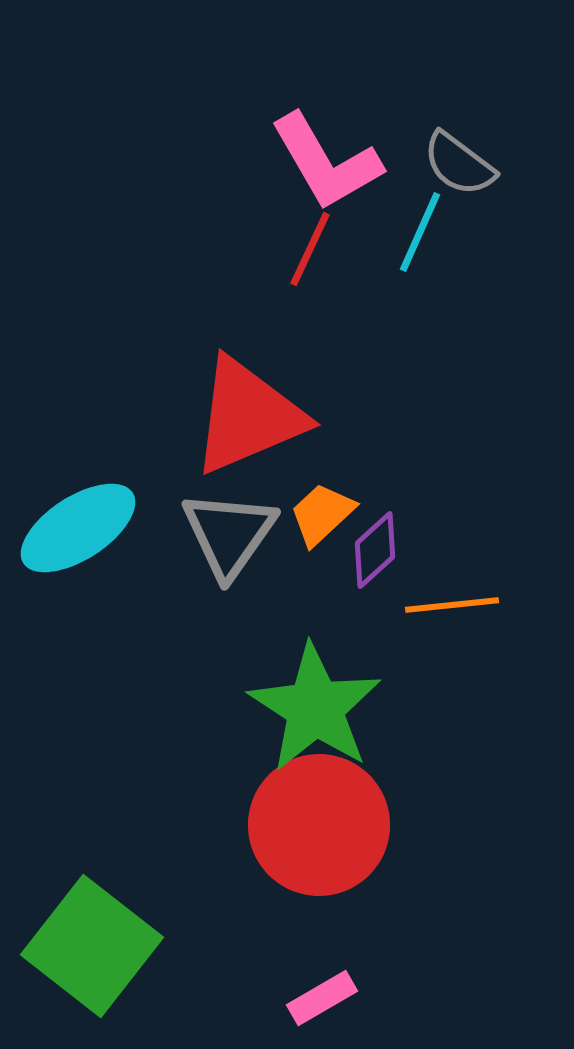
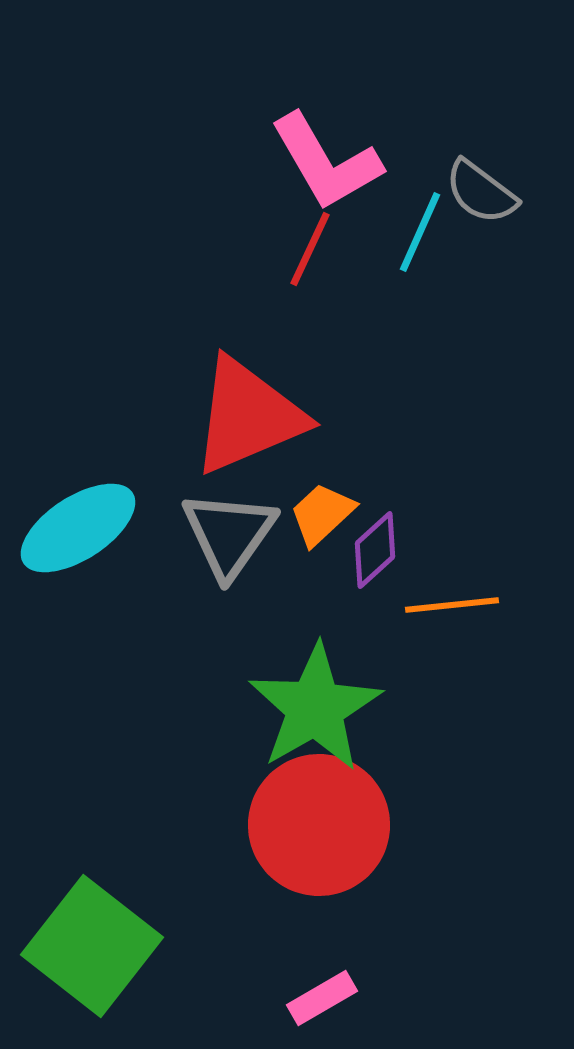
gray semicircle: moved 22 px right, 28 px down
green star: rotated 9 degrees clockwise
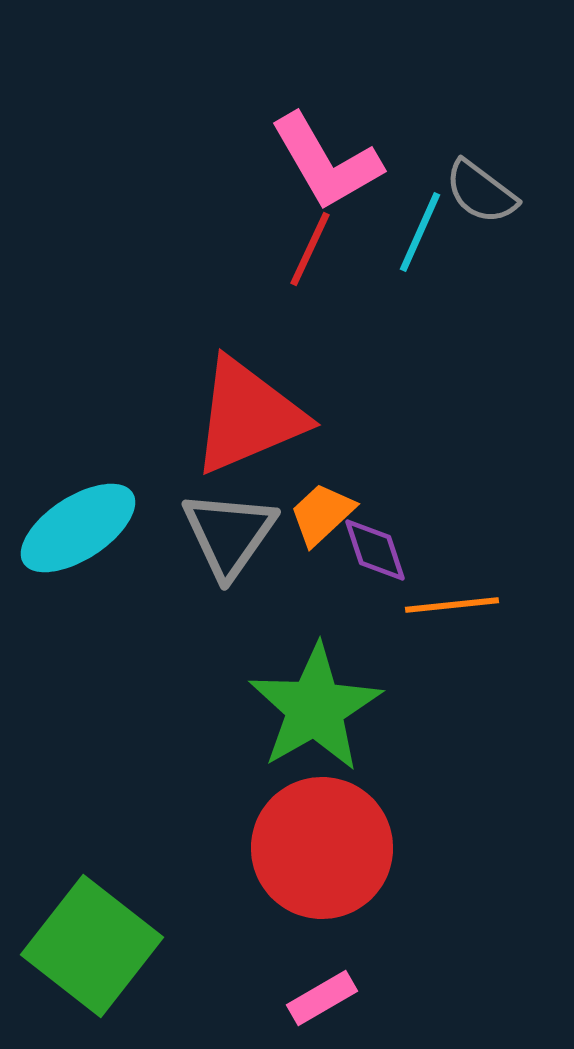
purple diamond: rotated 66 degrees counterclockwise
red circle: moved 3 px right, 23 px down
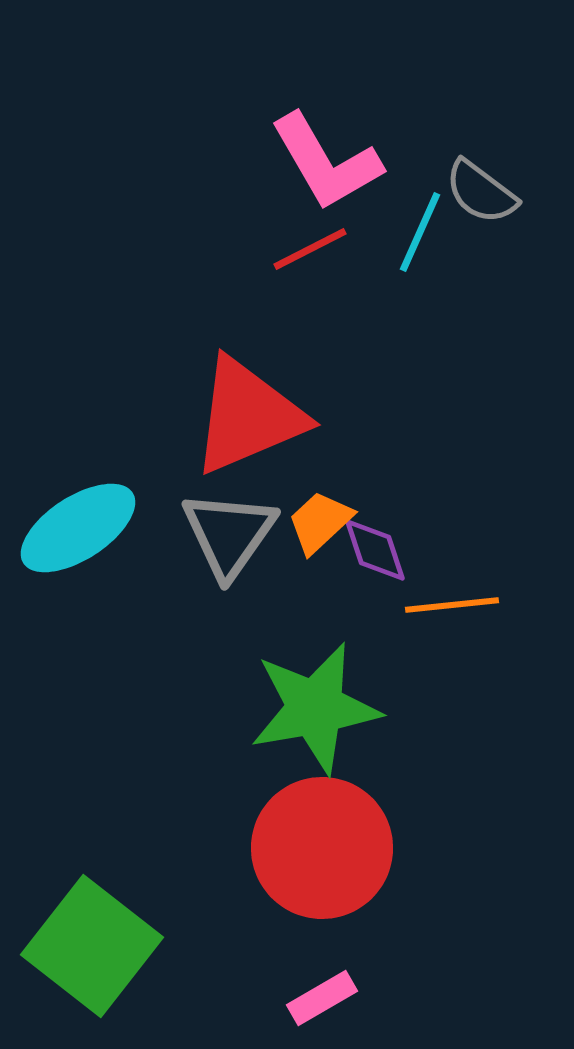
red line: rotated 38 degrees clockwise
orange trapezoid: moved 2 px left, 8 px down
green star: rotated 20 degrees clockwise
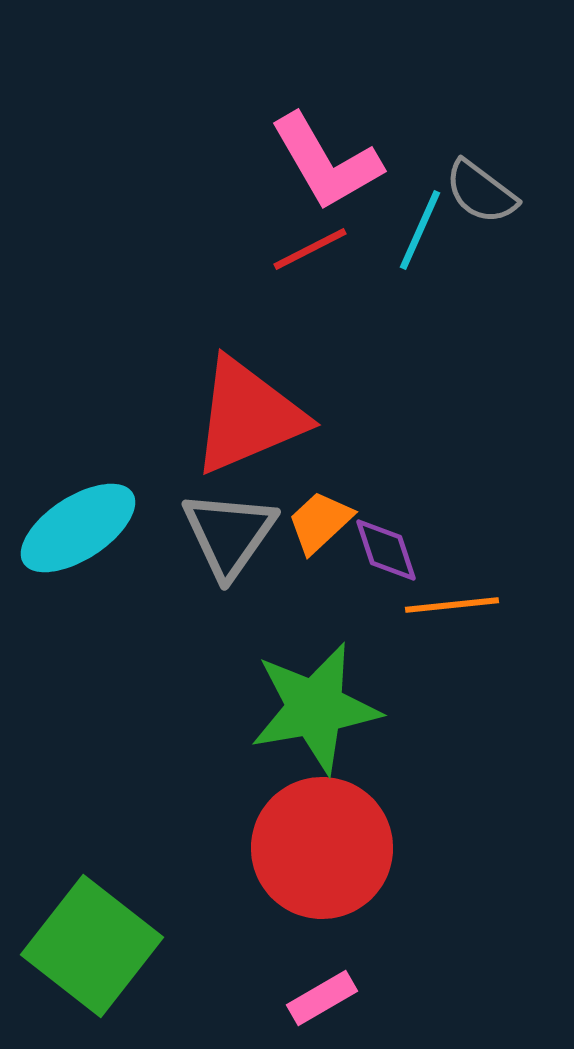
cyan line: moved 2 px up
purple diamond: moved 11 px right
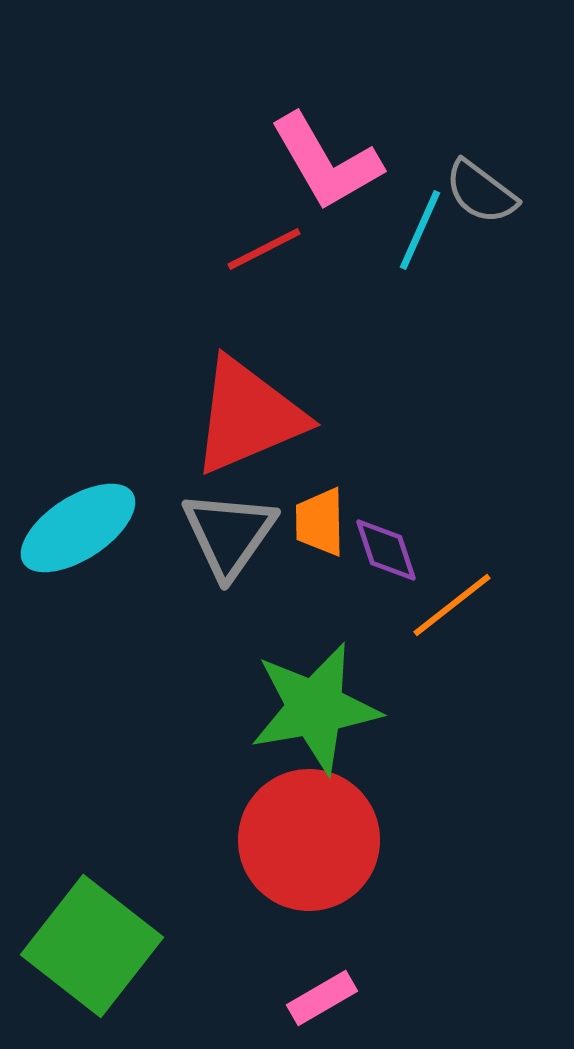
red line: moved 46 px left
orange trapezoid: rotated 48 degrees counterclockwise
orange line: rotated 32 degrees counterclockwise
red circle: moved 13 px left, 8 px up
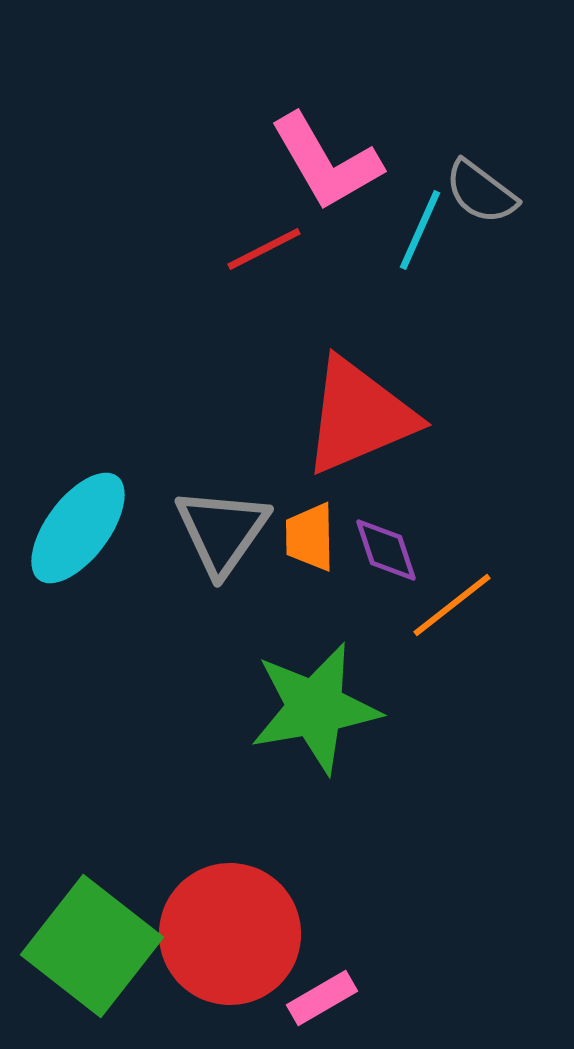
red triangle: moved 111 px right
orange trapezoid: moved 10 px left, 15 px down
cyan ellipse: rotated 20 degrees counterclockwise
gray triangle: moved 7 px left, 3 px up
red circle: moved 79 px left, 94 px down
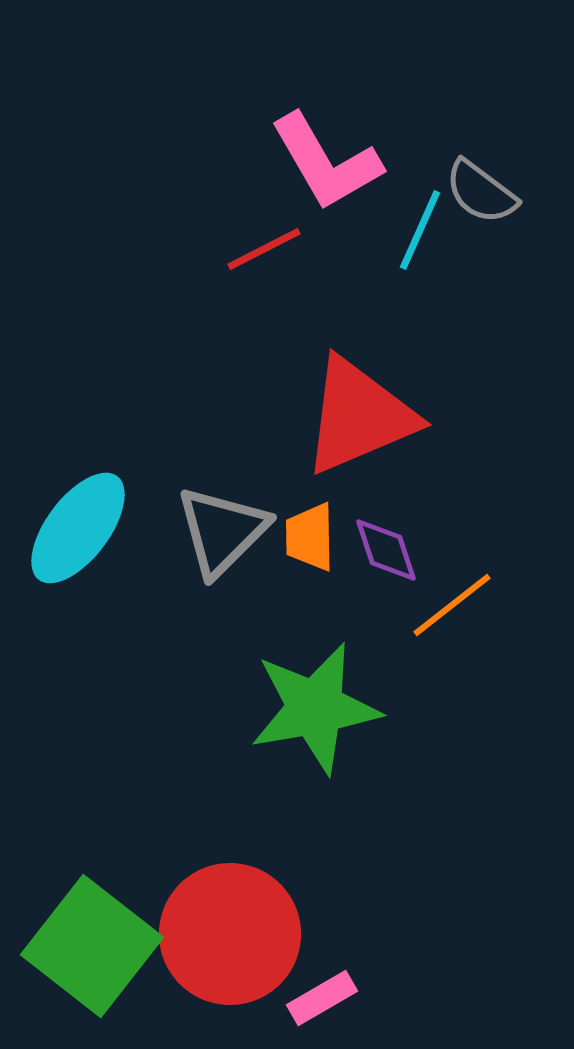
gray triangle: rotated 10 degrees clockwise
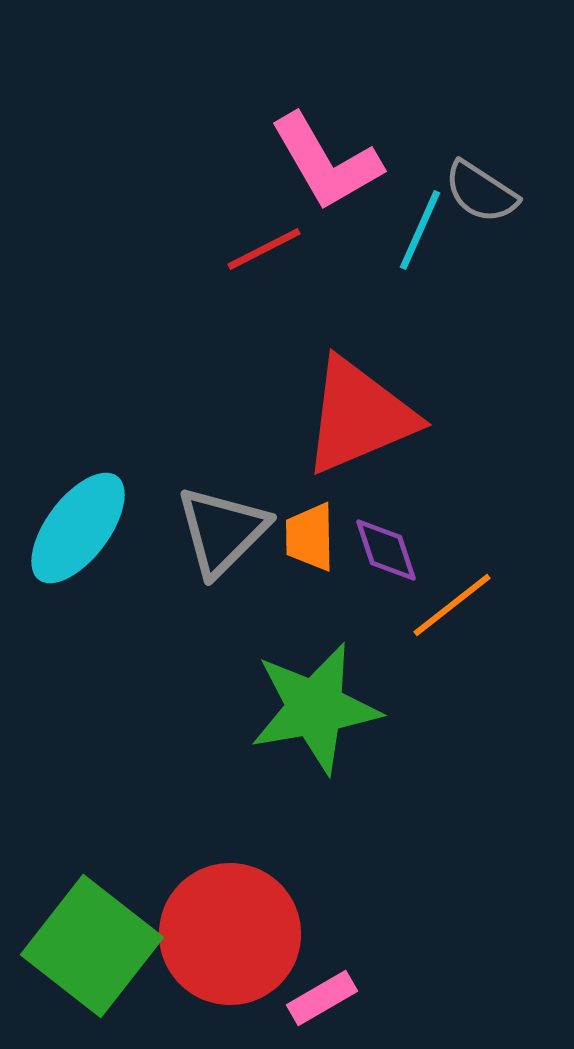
gray semicircle: rotated 4 degrees counterclockwise
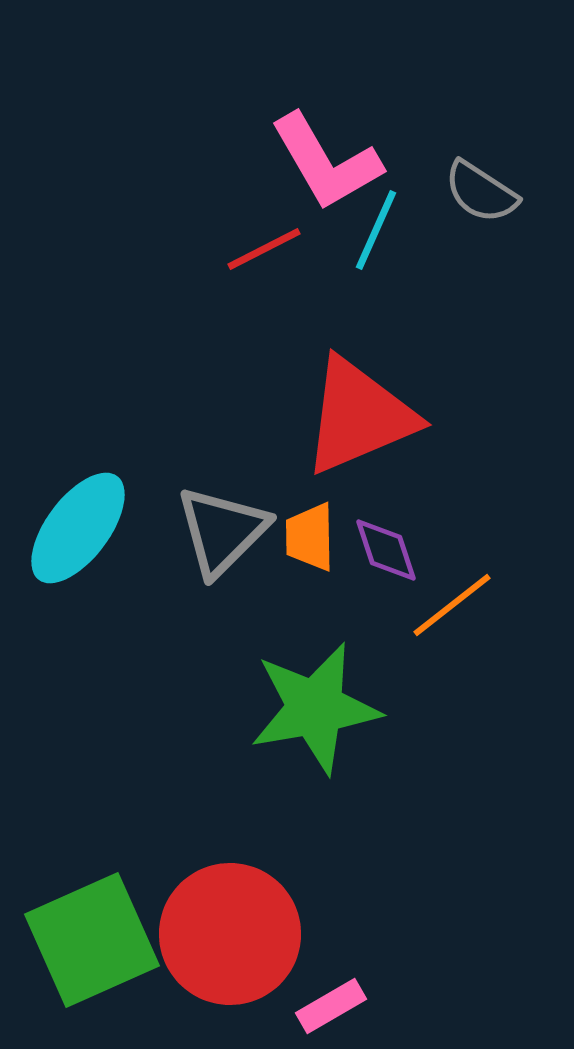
cyan line: moved 44 px left
green square: moved 6 px up; rotated 28 degrees clockwise
pink rectangle: moved 9 px right, 8 px down
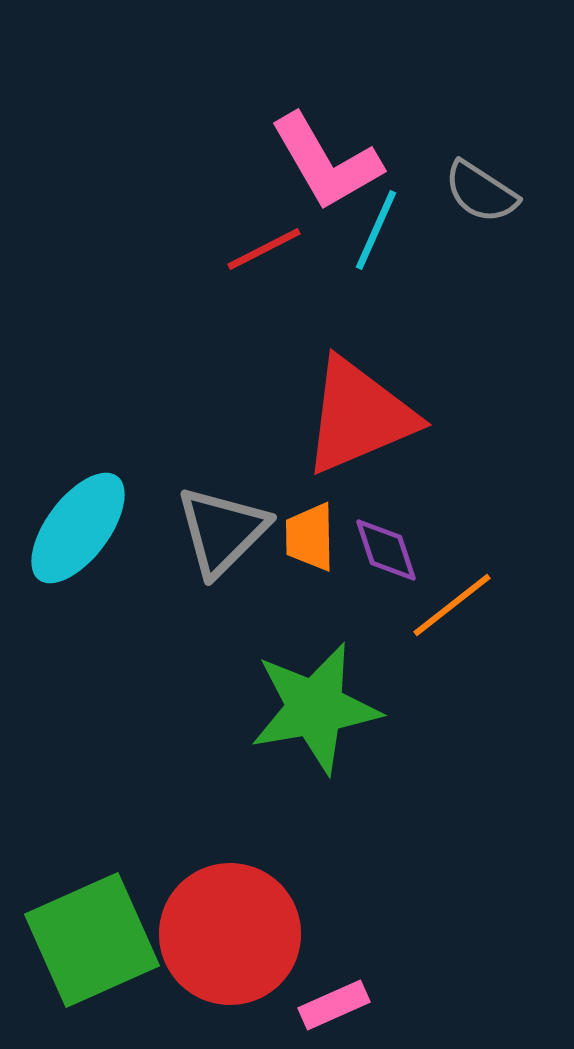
pink rectangle: moved 3 px right, 1 px up; rotated 6 degrees clockwise
